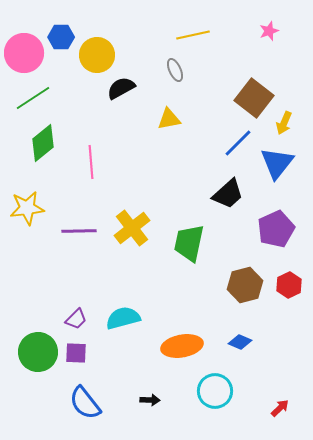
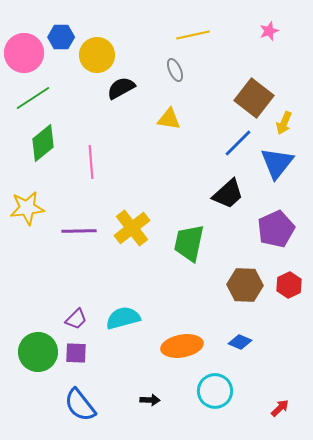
yellow triangle: rotated 20 degrees clockwise
brown hexagon: rotated 16 degrees clockwise
blue semicircle: moved 5 px left, 2 px down
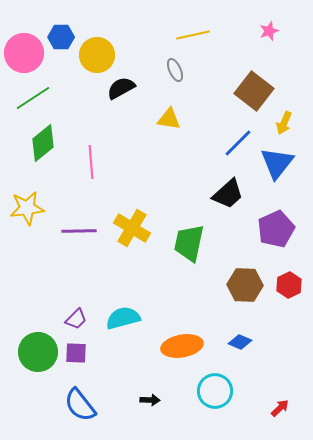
brown square: moved 7 px up
yellow cross: rotated 21 degrees counterclockwise
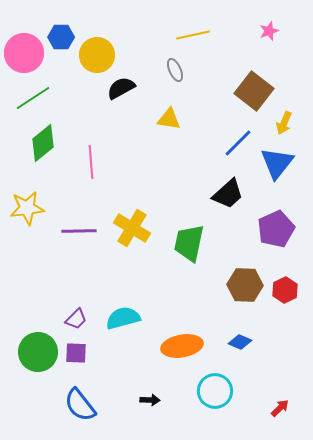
red hexagon: moved 4 px left, 5 px down
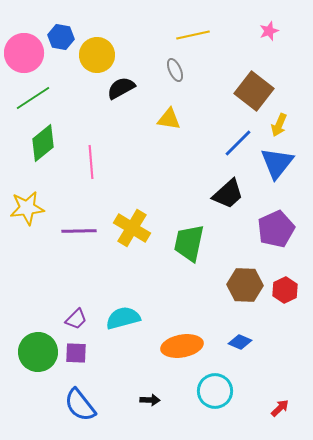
blue hexagon: rotated 10 degrees clockwise
yellow arrow: moved 5 px left, 2 px down
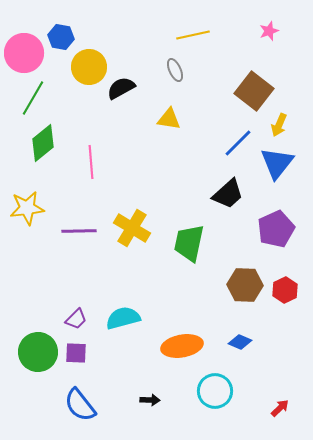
yellow circle: moved 8 px left, 12 px down
green line: rotated 27 degrees counterclockwise
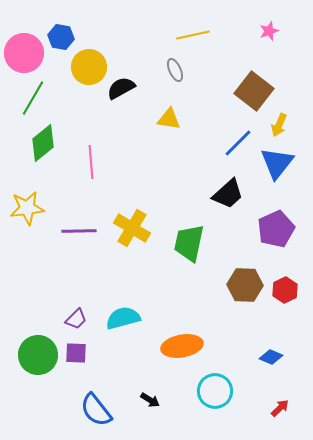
blue diamond: moved 31 px right, 15 px down
green circle: moved 3 px down
black arrow: rotated 30 degrees clockwise
blue semicircle: moved 16 px right, 5 px down
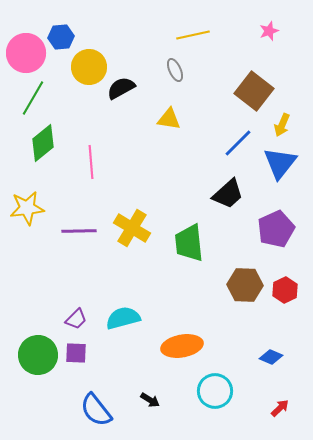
blue hexagon: rotated 15 degrees counterclockwise
pink circle: moved 2 px right
yellow arrow: moved 3 px right
blue triangle: moved 3 px right
green trapezoid: rotated 18 degrees counterclockwise
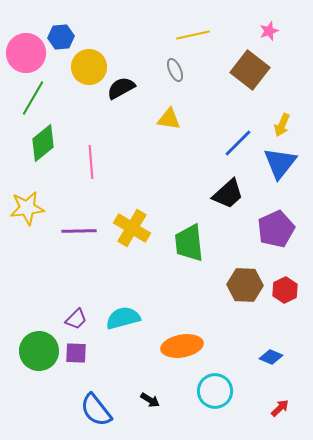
brown square: moved 4 px left, 21 px up
green circle: moved 1 px right, 4 px up
